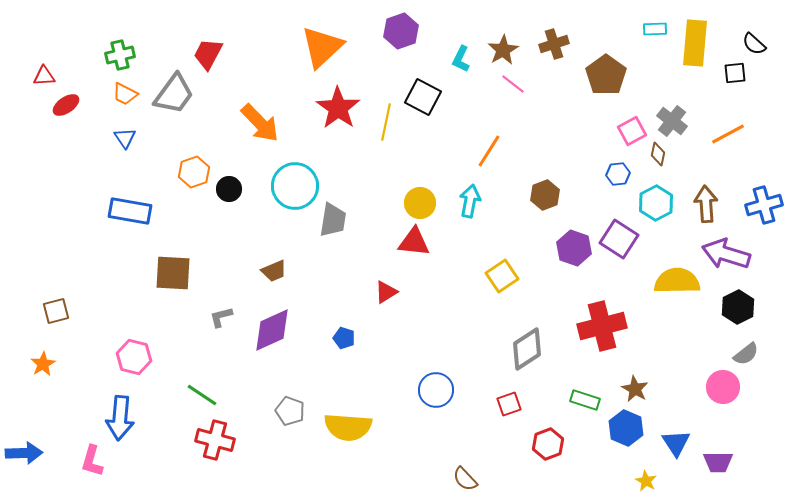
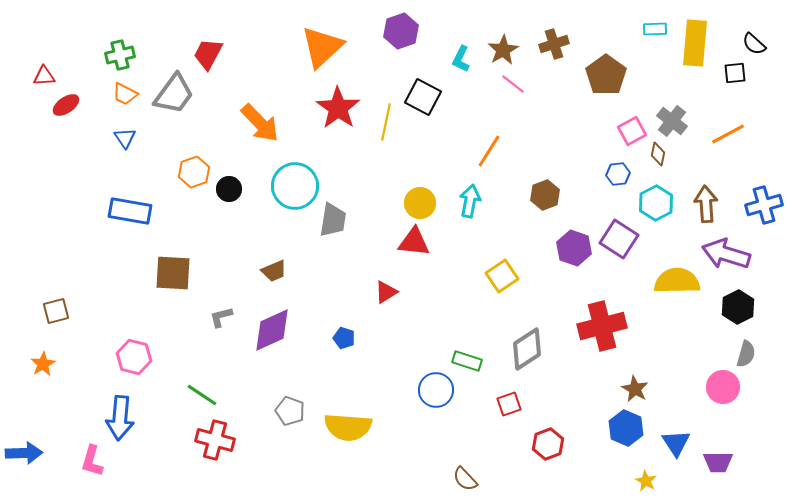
gray semicircle at (746, 354): rotated 36 degrees counterclockwise
green rectangle at (585, 400): moved 118 px left, 39 px up
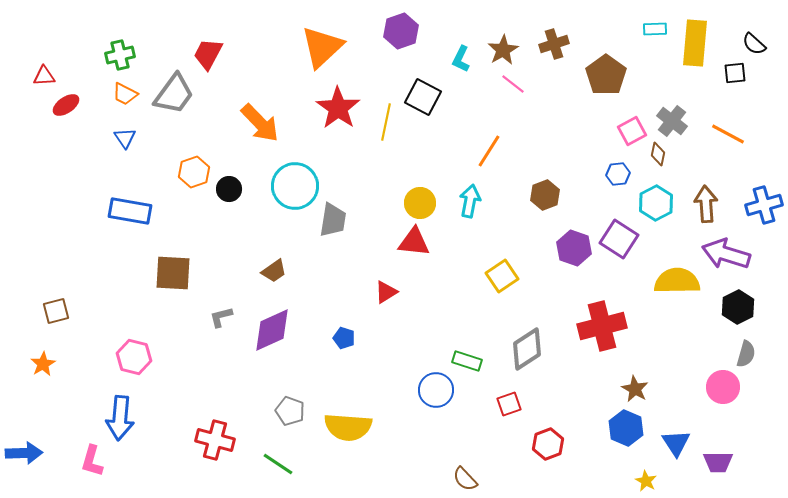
orange line at (728, 134): rotated 56 degrees clockwise
brown trapezoid at (274, 271): rotated 12 degrees counterclockwise
green line at (202, 395): moved 76 px right, 69 px down
